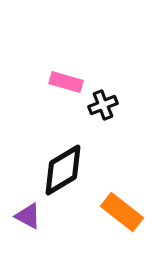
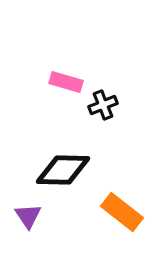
black diamond: rotated 32 degrees clockwise
purple triangle: rotated 28 degrees clockwise
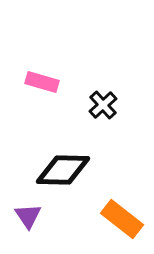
pink rectangle: moved 24 px left
black cross: rotated 20 degrees counterclockwise
orange rectangle: moved 7 px down
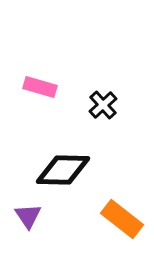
pink rectangle: moved 2 px left, 5 px down
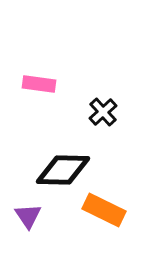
pink rectangle: moved 1 px left, 3 px up; rotated 8 degrees counterclockwise
black cross: moved 7 px down
orange rectangle: moved 18 px left, 9 px up; rotated 12 degrees counterclockwise
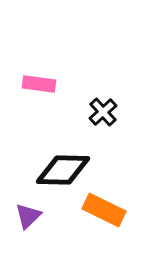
purple triangle: rotated 20 degrees clockwise
